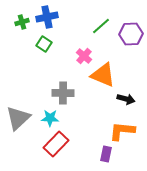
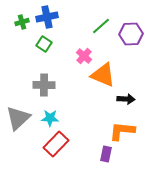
gray cross: moved 19 px left, 8 px up
black arrow: rotated 12 degrees counterclockwise
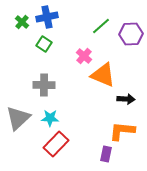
green cross: rotated 32 degrees counterclockwise
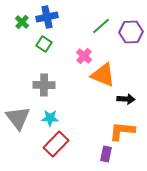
purple hexagon: moved 2 px up
gray triangle: rotated 24 degrees counterclockwise
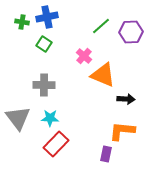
green cross: rotated 32 degrees counterclockwise
